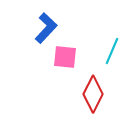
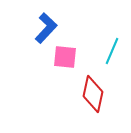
red diamond: rotated 15 degrees counterclockwise
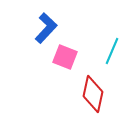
pink square: rotated 15 degrees clockwise
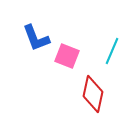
blue L-shape: moved 10 px left, 10 px down; rotated 116 degrees clockwise
pink square: moved 2 px right, 1 px up
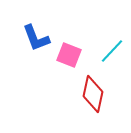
cyan line: rotated 20 degrees clockwise
pink square: moved 2 px right, 1 px up
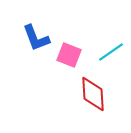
cyan line: moved 1 px left, 1 px down; rotated 12 degrees clockwise
red diamond: rotated 15 degrees counterclockwise
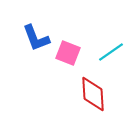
pink square: moved 1 px left, 2 px up
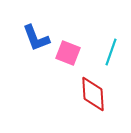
cyan line: rotated 36 degrees counterclockwise
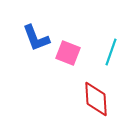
red diamond: moved 3 px right, 5 px down
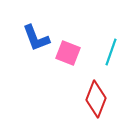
red diamond: rotated 24 degrees clockwise
